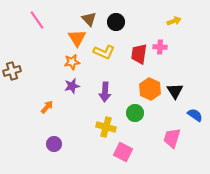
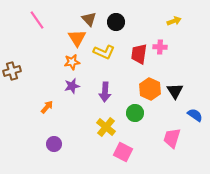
yellow cross: rotated 24 degrees clockwise
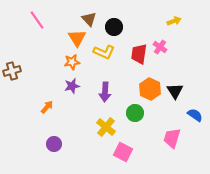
black circle: moved 2 px left, 5 px down
pink cross: rotated 32 degrees clockwise
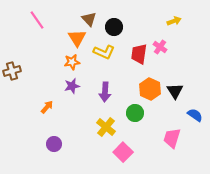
pink square: rotated 18 degrees clockwise
